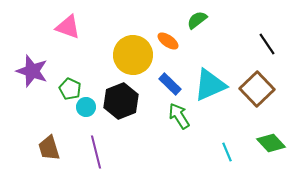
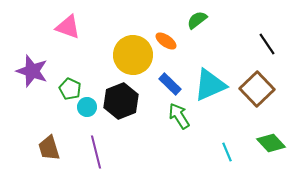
orange ellipse: moved 2 px left
cyan circle: moved 1 px right
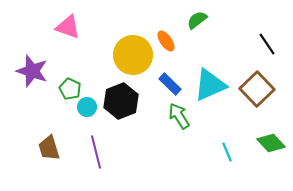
orange ellipse: rotated 20 degrees clockwise
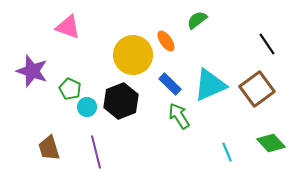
brown square: rotated 8 degrees clockwise
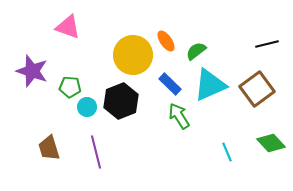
green semicircle: moved 1 px left, 31 px down
black line: rotated 70 degrees counterclockwise
green pentagon: moved 2 px up; rotated 20 degrees counterclockwise
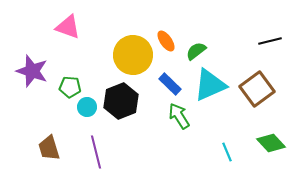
black line: moved 3 px right, 3 px up
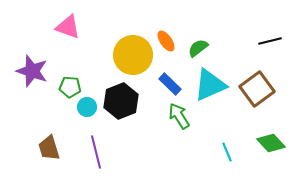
green semicircle: moved 2 px right, 3 px up
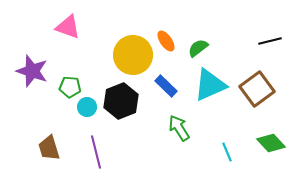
blue rectangle: moved 4 px left, 2 px down
green arrow: moved 12 px down
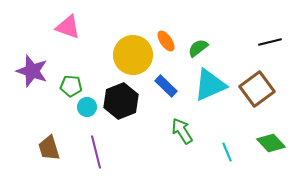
black line: moved 1 px down
green pentagon: moved 1 px right, 1 px up
green arrow: moved 3 px right, 3 px down
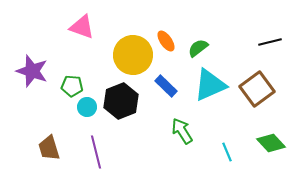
pink triangle: moved 14 px right
green pentagon: moved 1 px right
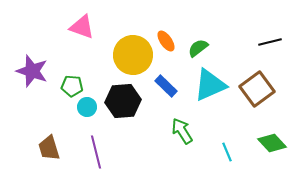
black hexagon: moved 2 px right; rotated 16 degrees clockwise
green diamond: moved 1 px right
